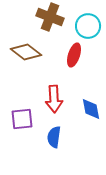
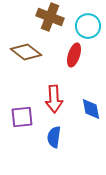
purple square: moved 2 px up
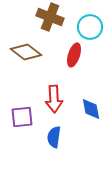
cyan circle: moved 2 px right, 1 px down
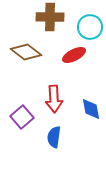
brown cross: rotated 20 degrees counterclockwise
red ellipse: rotated 45 degrees clockwise
purple square: rotated 35 degrees counterclockwise
